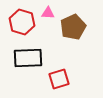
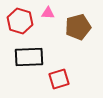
red hexagon: moved 2 px left, 1 px up
brown pentagon: moved 5 px right; rotated 10 degrees clockwise
black rectangle: moved 1 px right, 1 px up
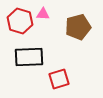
pink triangle: moved 5 px left, 1 px down
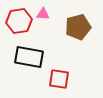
red hexagon: moved 1 px left; rotated 25 degrees counterclockwise
black rectangle: rotated 12 degrees clockwise
red square: rotated 25 degrees clockwise
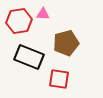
brown pentagon: moved 12 px left, 16 px down
black rectangle: rotated 12 degrees clockwise
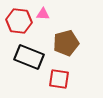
red hexagon: rotated 15 degrees clockwise
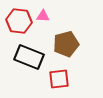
pink triangle: moved 2 px down
brown pentagon: moved 1 px down
red square: rotated 15 degrees counterclockwise
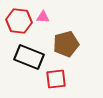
pink triangle: moved 1 px down
red square: moved 3 px left
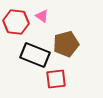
pink triangle: moved 1 px left, 1 px up; rotated 32 degrees clockwise
red hexagon: moved 3 px left, 1 px down
black rectangle: moved 6 px right, 2 px up
